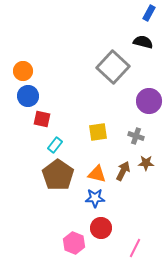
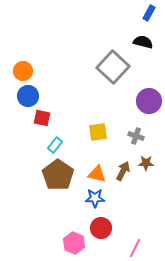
red square: moved 1 px up
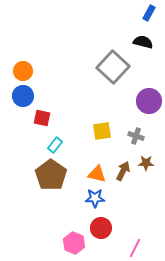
blue circle: moved 5 px left
yellow square: moved 4 px right, 1 px up
brown pentagon: moved 7 px left
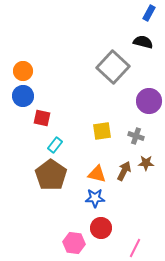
brown arrow: moved 1 px right
pink hexagon: rotated 15 degrees counterclockwise
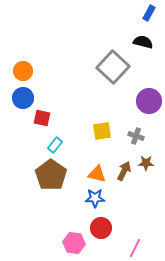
blue circle: moved 2 px down
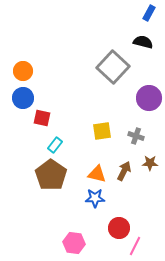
purple circle: moved 3 px up
brown star: moved 4 px right
red circle: moved 18 px right
pink line: moved 2 px up
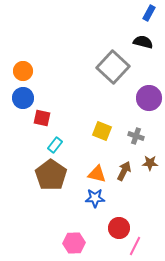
yellow square: rotated 30 degrees clockwise
pink hexagon: rotated 10 degrees counterclockwise
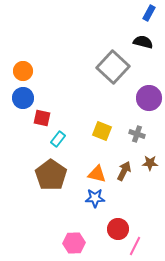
gray cross: moved 1 px right, 2 px up
cyan rectangle: moved 3 px right, 6 px up
red circle: moved 1 px left, 1 px down
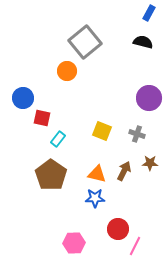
gray square: moved 28 px left, 25 px up; rotated 8 degrees clockwise
orange circle: moved 44 px right
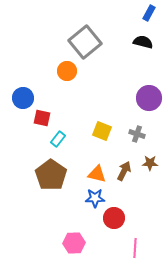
red circle: moved 4 px left, 11 px up
pink line: moved 2 px down; rotated 24 degrees counterclockwise
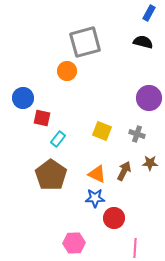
gray square: rotated 24 degrees clockwise
orange triangle: rotated 12 degrees clockwise
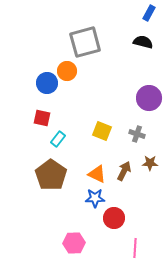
blue circle: moved 24 px right, 15 px up
